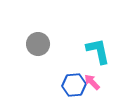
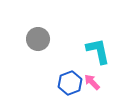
gray circle: moved 5 px up
blue hexagon: moved 4 px left, 2 px up; rotated 15 degrees counterclockwise
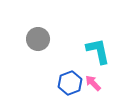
pink arrow: moved 1 px right, 1 px down
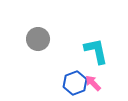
cyan L-shape: moved 2 px left
blue hexagon: moved 5 px right
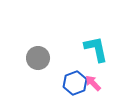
gray circle: moved 19 px down
cyan L-shape: moved 2 px up
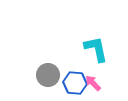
gray circle: moved 10 px right, 17 px down
blue hexagon: rotated 25 degrees clockwise
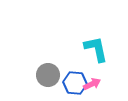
pink arrow: moved 1 px left, 1 px down; rotated 108 degrees clockwise
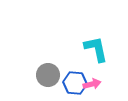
pink arrow: rotated 12 degrees clockwise
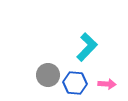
cyan L-shape: moved 9 px left, 2 px up; rotated 56 degrees clockwise
pink arrow: moved 15 px right; rotated 18 degrees clockwise
